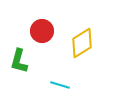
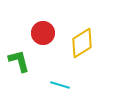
red circle: moved 1 px right, 2 px down
green L-shape: rotated 150 degrees clockwise
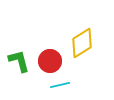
red circle: moved 7 px right, 28 px down
cyan line: rotated 30 degrees counterclockwise
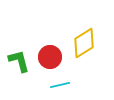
yellow diamond: moved 2 px right
red circle: moved 4 px up
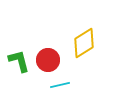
red circle: moved 2 px left, 3 px down
